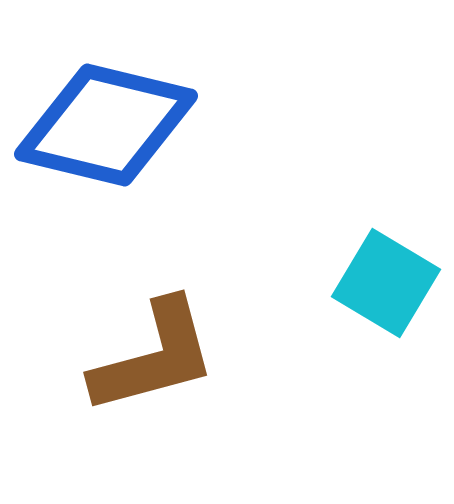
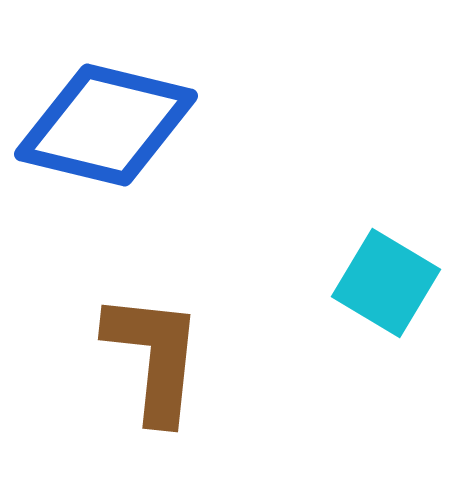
brown L-shape: rotated 69 degrees counterclockwise
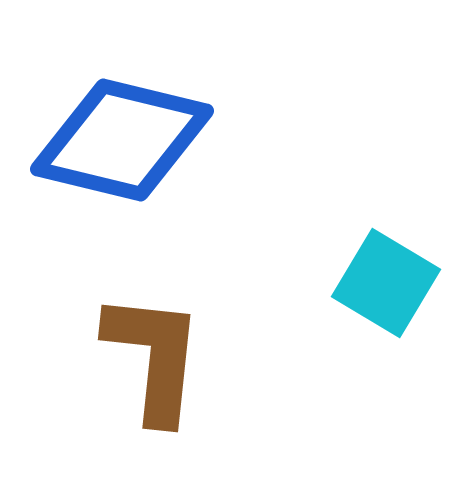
blue diamond: moved 16 px right, 15 px down
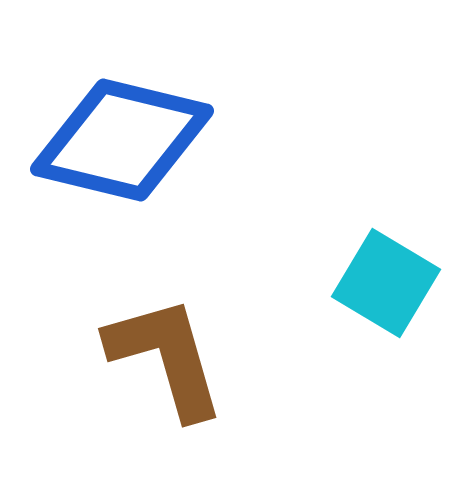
brown L-shape: moved 12 px right; rotated 22 degrees counterclockwise
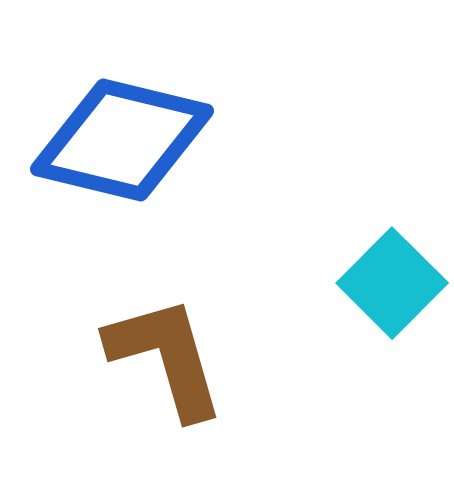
cyan square: moved 6 px right; rotated 14 degrees clockwise
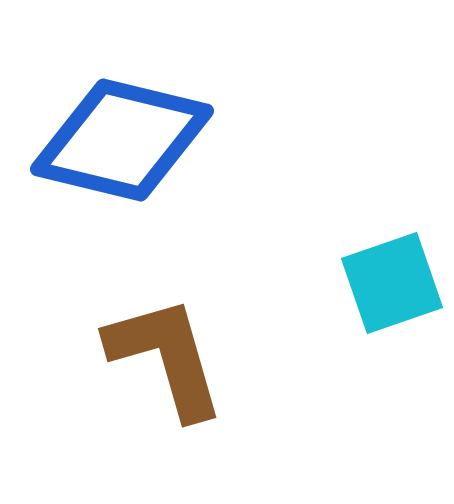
cyan square: rotated 26 degrees clockwise
